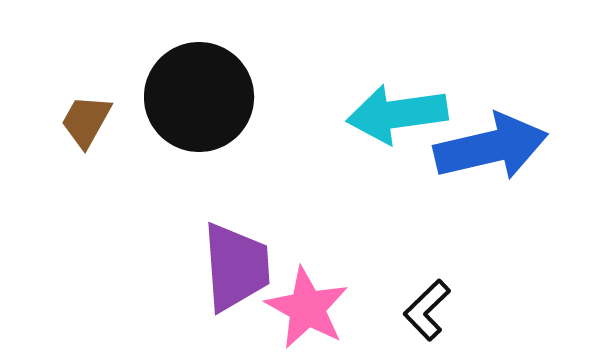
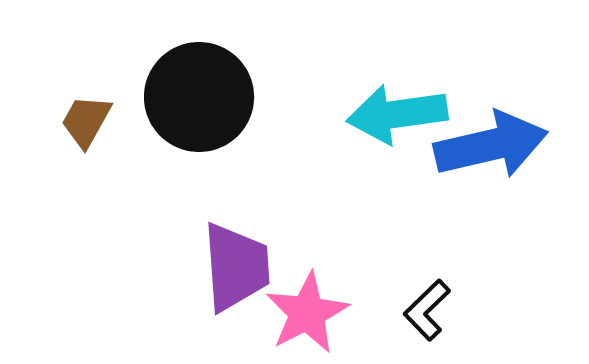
blue arrow: moved 2 px up
pink star: moved 5 px down; rotated 16 degrees clockwise
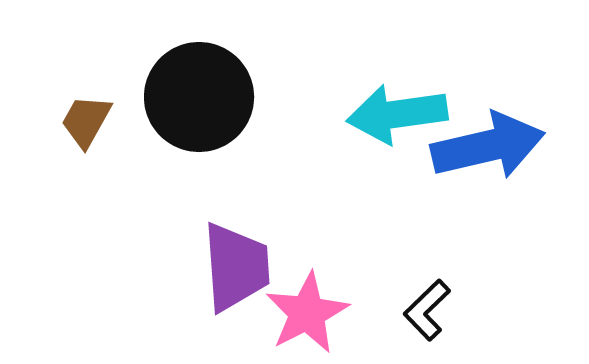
blue arrow: moved 3 px left, 1 px down
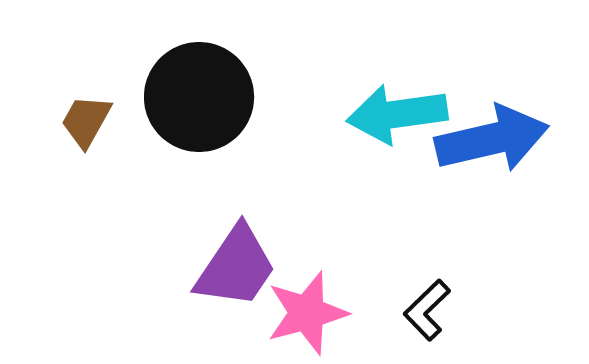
blue arrow: moved 4 px right, 7 px up
purple trapezoid: rotated 38 degrees clockwise
pink star: rotated 12 degrees clockwise
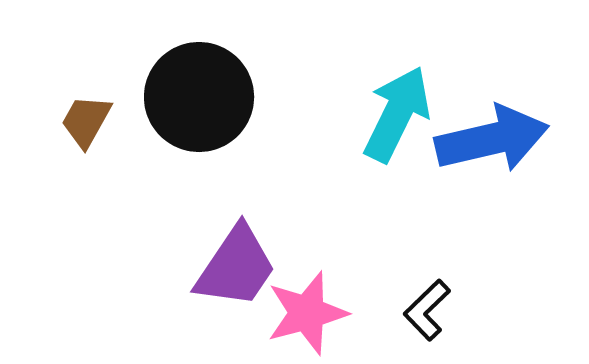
cyan arrow: rotated 124 degrees clockwise
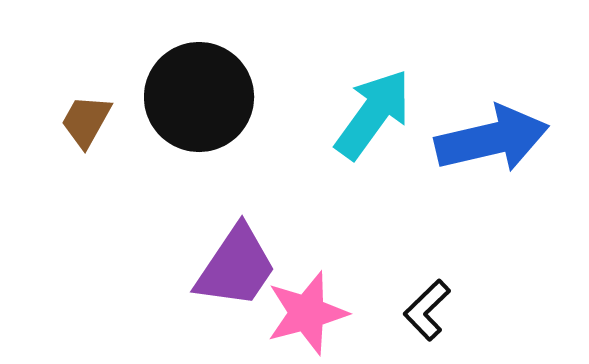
cyan arrow: moved 24 px left; rotated 10 degrees clockwise
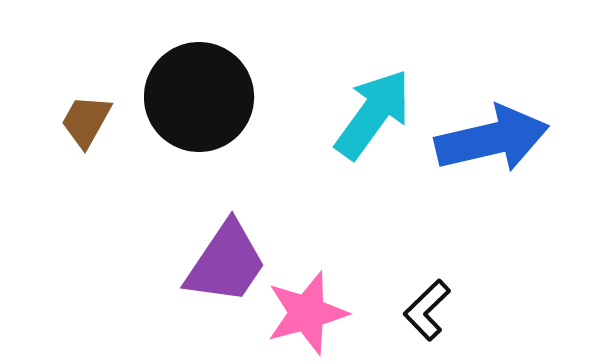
purple trapezoid: moved 10 px left, 4 px up
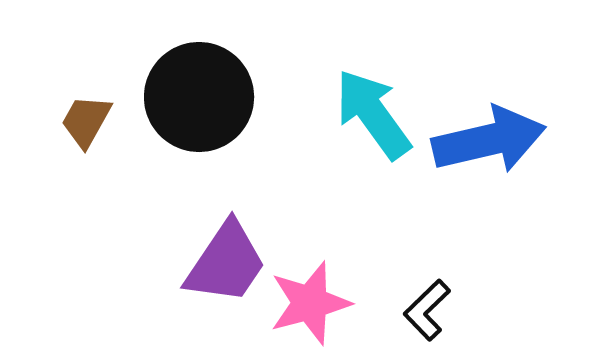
cyan arrow: rotated 72 degrees counterclockwise
blue arrow: moved 3 px left, 1 px down
pink star: moved 3 px right, 10 px up
